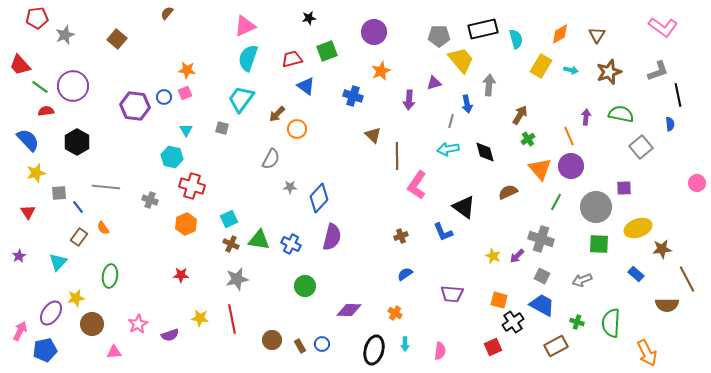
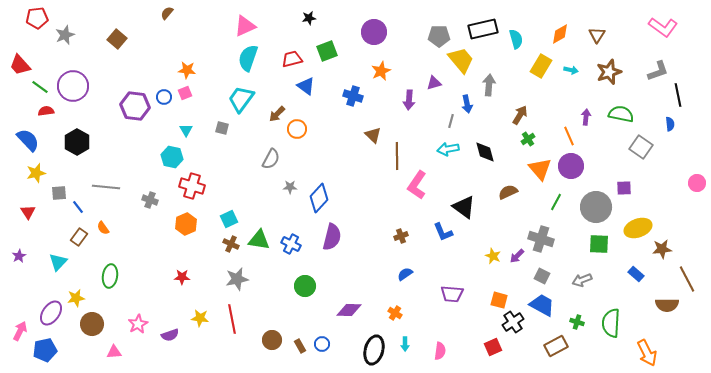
gray square at (641, 147): rotated 15 degrees counterclockwise
red star at (181, 275): moved 1 px right, 2 px down
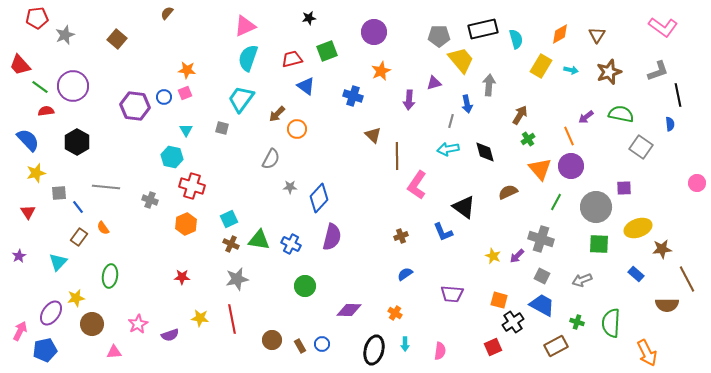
purple arrow at (586, 117): rotated 133 degrees counterclockwise
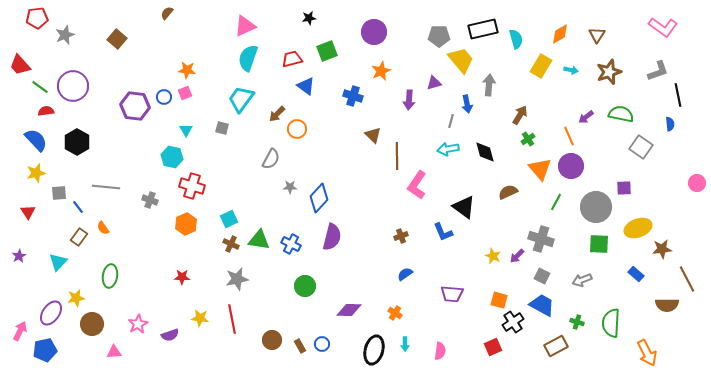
blue semicircle at (28, 140): moved 8 px right
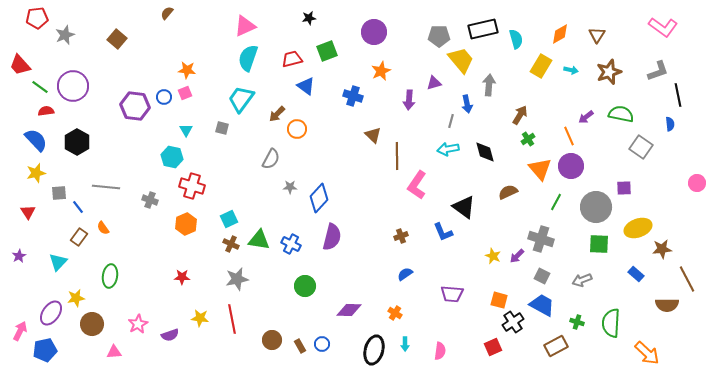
orange arrow at (647, 353): rotated 20 degrees counterclockwise
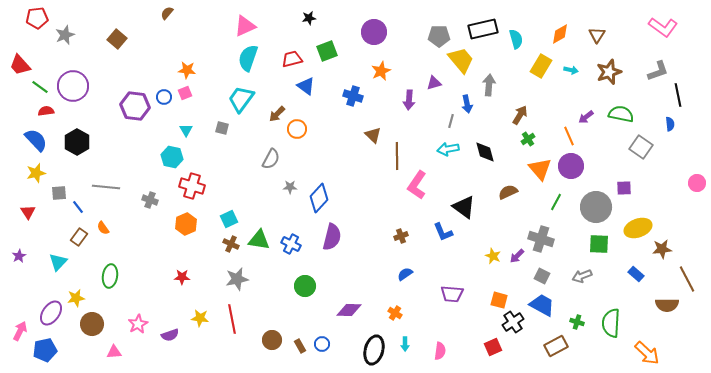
gray arrow at (582, 280): moved 4 px up
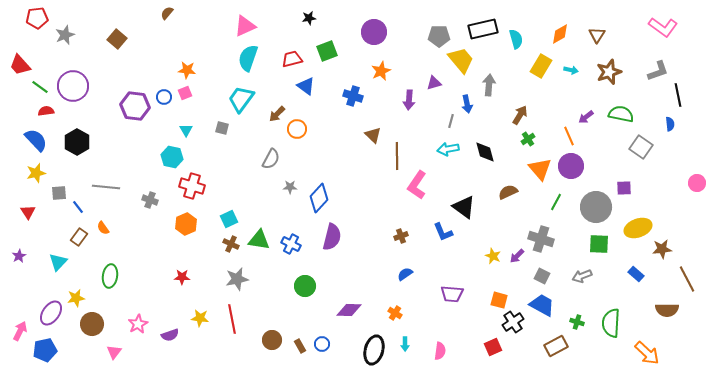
brown semicircle at (667, 305): moved 5 px down
pink triangle at (114, 352): rotated 49 degrees counterclockwise
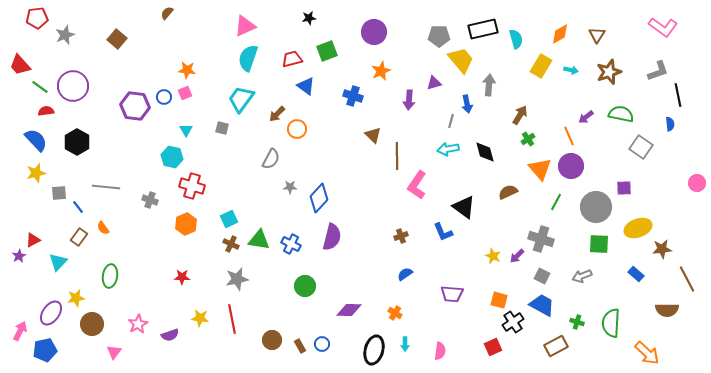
red triangle at (28, 212): moved 5 px right, 28 px down; rotated 35 degrees clockwise
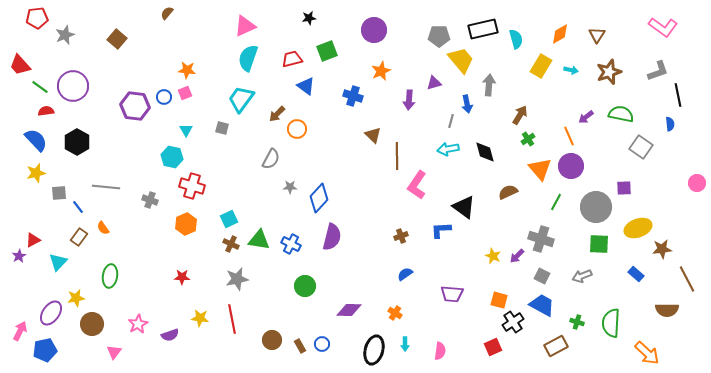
purple circle at (374, 32): moved 2 px up
blue L-shape at (443, 232): moved 2 px left, 2 px up; rotated 110 degrees clockwise
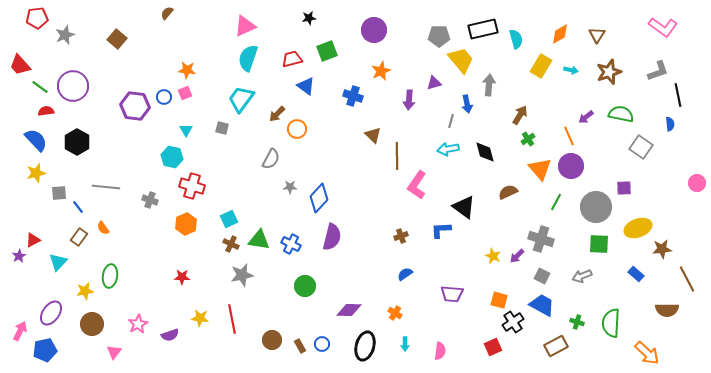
gray star at (237, 279): moved 5 px right, 4 px up
yellow star at (76, 298): moved 9 px right, 7 px up
black ellipse at (374, 350): moved 9 px left, 4 px up
